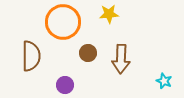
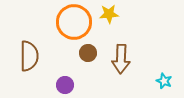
orange circle: moved 11 px right
brown semicircle: moved 2 px left
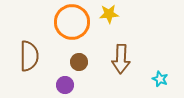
orange circle: moved 2 px left
brown circle: moved 9 px left, 9 px down
cyan star: moved 4 px left, 2 px up
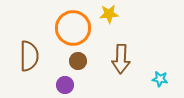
orange circle: moved 1 px right, 6 px down
brown circle: moved 1 px left, 1 px up
cyan star: rotated 14 degrees counterclockwise
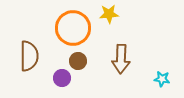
cyan star: moved 2 px right
purple circle: moved 3 px left, 7 px up
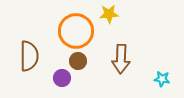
orange circle: moved 3 px right, 3 px down
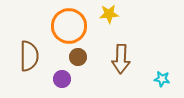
orange circle: moved 7 px left, 5 px up
brown circle: moved 4 px up
purple circle: moved 1 px down
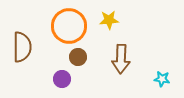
yellow star: moved 6 px down
brown semicircle: moved 7 px left, 9 px up
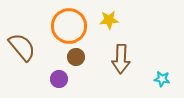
brown semicircle: rotated 40 degrees counterclockwise
brown circle: moved 2 px left
purple circle: moved 3 px left
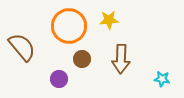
brown circle: moved 6 px right, 2 px down
